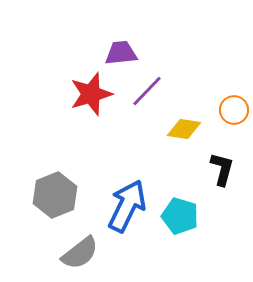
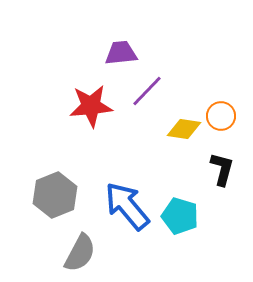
red star: moved 12 px down; rotated 12 degrees clockwise
orange circle: moved 13 px left, 6 px down
blue arrow: rotated 66 degrees counterclockwise
gray semicircle: rotated 24 degrees counterclockwise
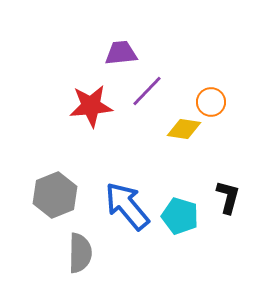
orange circle: moved 10 px left, 14 px up
black L-shape: moved 6 px right, 28 px down
gray semicircle: rotated 27 degrees counterclockwise
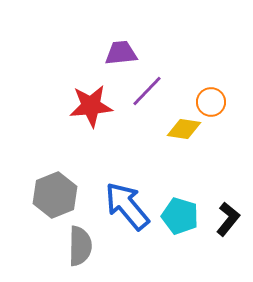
black L-shape: moved 22 px down; rotated 24 degrees clockwise
gray semicircle: moved 7 px up
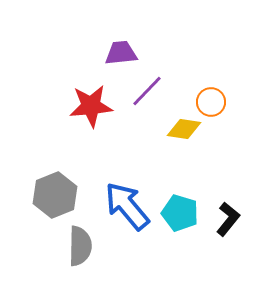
cyan pentagon: moved 3 px up
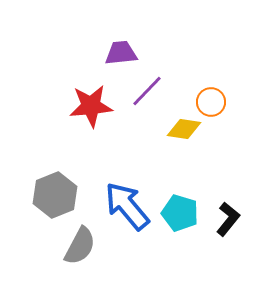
gray semicircle: rotated 27 degrees clockwise
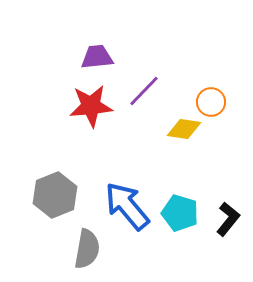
purple trapezoid: moved 24 px left, 4 px down
purple line: moved 3 px left
gray semicircle: moved 7 px right, 3 px down; rotated 18 degrees counterclockwise
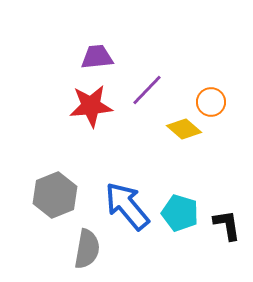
purple line: moved 3 px right, 1 px up
yellow diamond: rotated 32 degrees clockwise
black L-shape: moved 1 px left, 6 px down; rotated 48 degrees counterclockwise
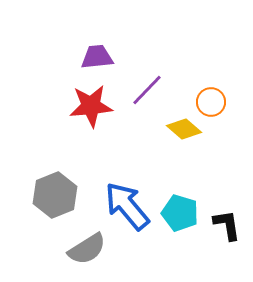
gray semicircle: rotated 48 degrees clockwise
